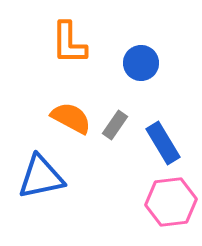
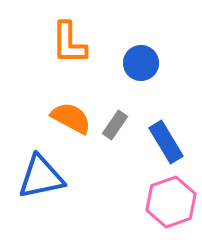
blue rectangle: moved 3 px right, 1 px up
pink hexagon: rotated 12 degrees counterclockwise
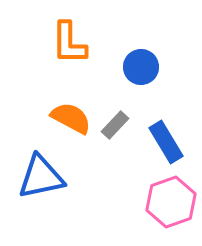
blue circle: moved 4 px down
gray rectangle: rotated 8 degrees clockwise
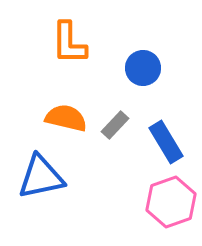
blue circle: moved 2 px right, 1 px down
orange semicircle: moved 5 px left; rotated 15 degrees counterclockwise
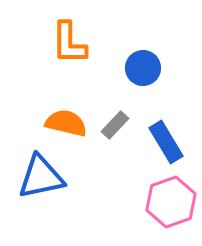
orange semicircle: moved 5 px down
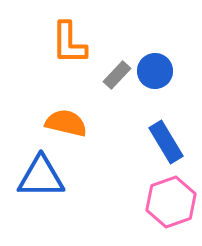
blue circle: moved 12 px right, 3 px down
gray rectangle: moved 2 px right, 50 px up
blue triangle: rotated 12 degrees clockwise
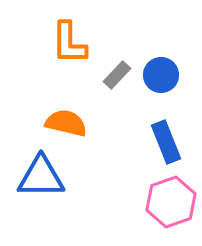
blue circle: moved 6 px right, 4 px down
blue rectangle: rotated 9 degrees clockwise
